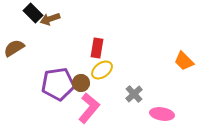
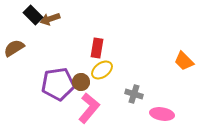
black rectangle: moved 2 px down
brown circle: moved 1 px up
gray cross: rotated 30 degrees counterclockwise
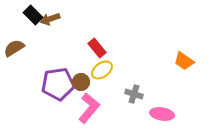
red rectangle: rotated 48 degrees counterclockwise
orange trapezoid: rotated 10 degrees counterclockwise
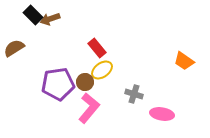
brown circle: moved 4 px right
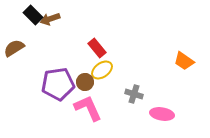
pink L-shape: moved 1 px left; rotated 64 degrees counterclockwise
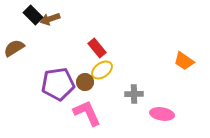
gray cross: rotated 18 degrees counterclockwise
pink L-shape: moved 1 px left, 5 px down
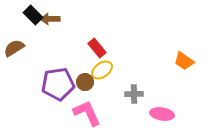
brown arrow: rotated 18 degrees clockwise
